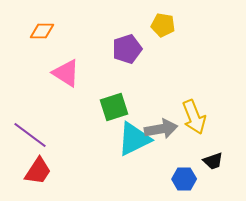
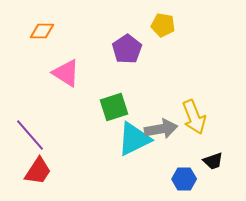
purple pentagon: rotated 16 degrees counterclockwise
purple line: rotated 12 degrees clockwise
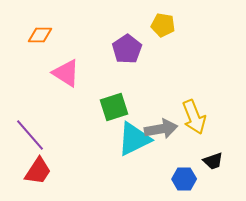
orange diamond: moved 2 px left, 4 px down
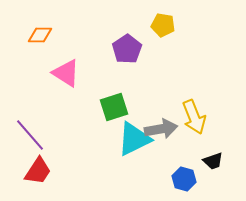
blue hexagon: rotated 15 degrees clockwise
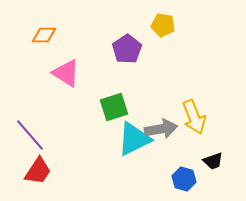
orange diamond: moved 4 px right
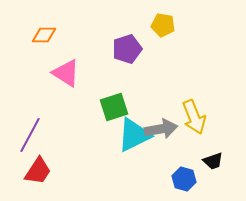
purple pentagon: rotated 16 degrees clockwise
purple line: rotated 69 degrees clockwise
cyan triangle: moved 4 px up
